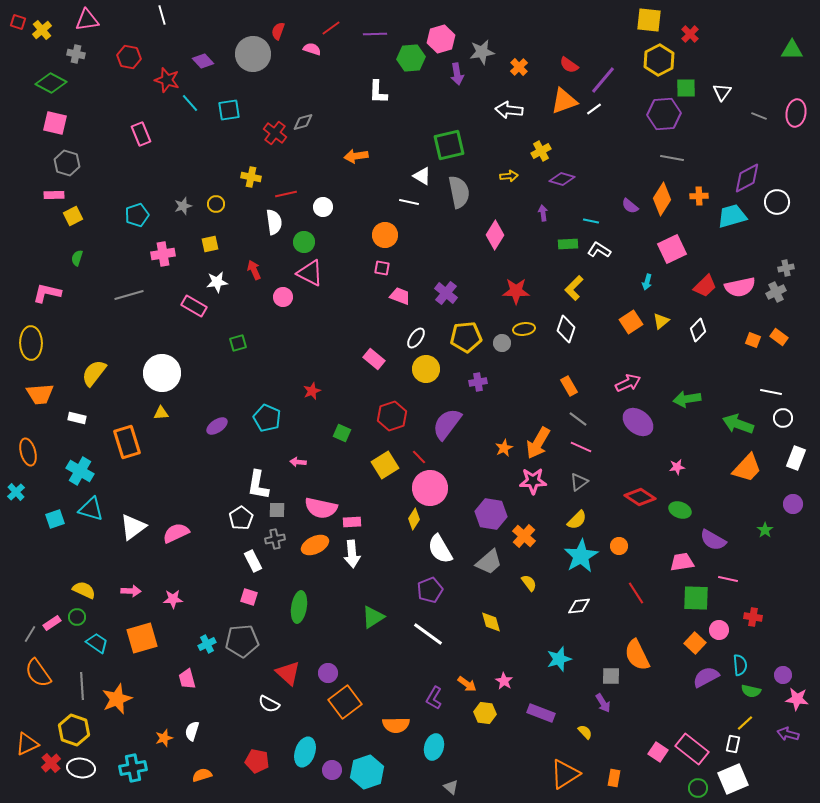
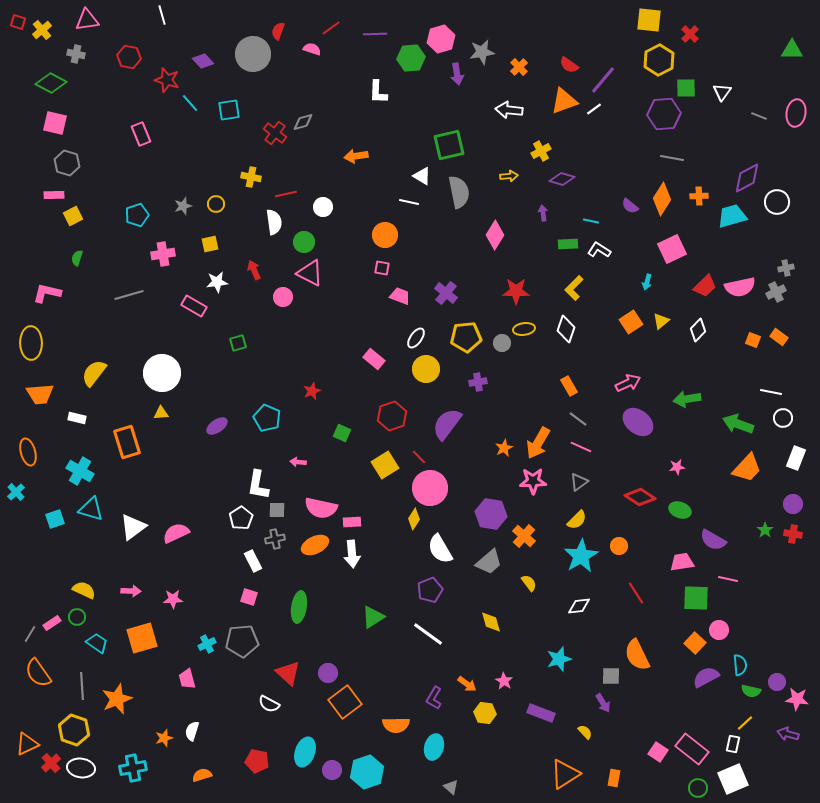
red cross at (753, 617): moved 40 px right, 83 px up
purple circle at (783, 675): moved 6 px left, 7 px down
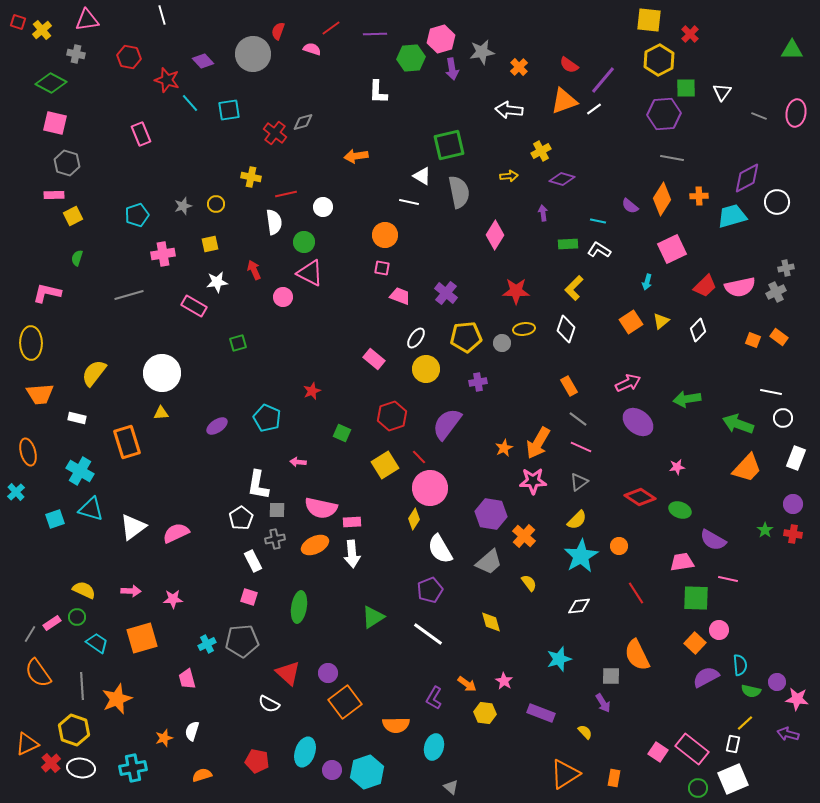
purple arrow at (457, 74): moved 5 px left, 5 px up
cyan line at (591, 221): moved 7 px right
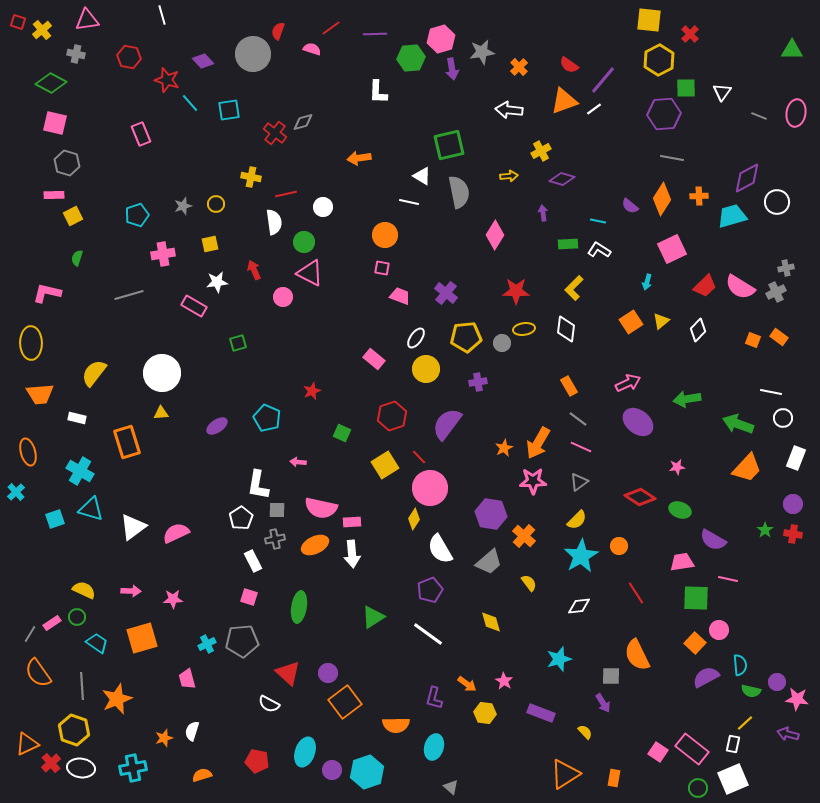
orange arrow at (356, 156): moved 3 px right, 2 px down
pink semicircle at (740, 287): rotated 44 degrees clockwise
white diamond at (566, 329): rotated 12 degrees counterclockwise
purple L-shape at (434, 698): rotated 15 degrees counterclockwise
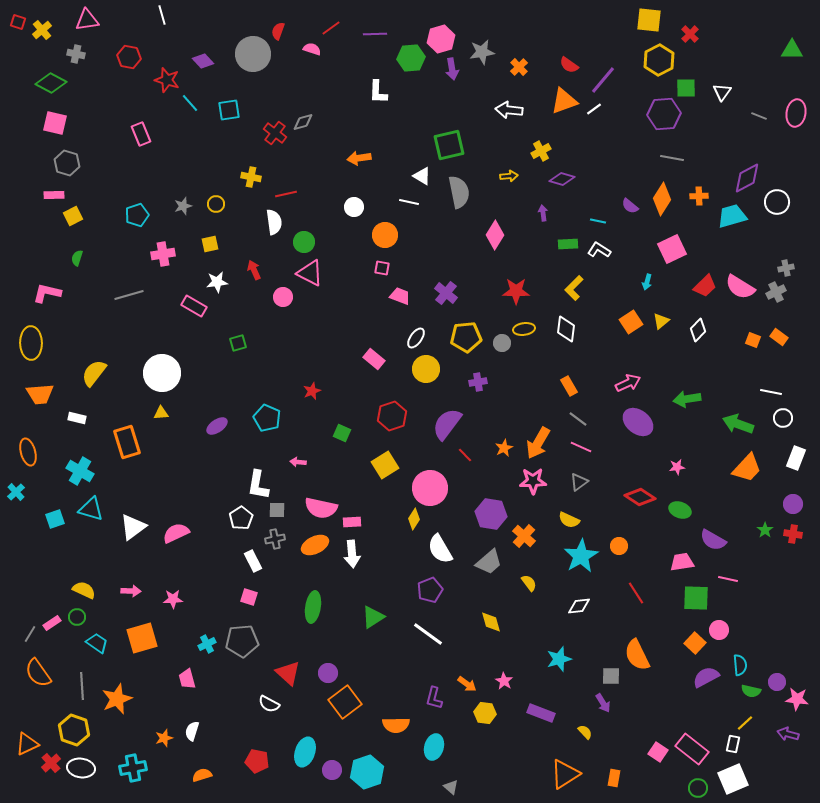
white circle at (323, 207): moved 31 px right
red line at (419, 457): moved 46 px right, 2 px up
yellow semicircle at (577, 520): moved 8 px left; rotated 70 degrees clockwise
green ellipse at (299, 607): moved 14 px right
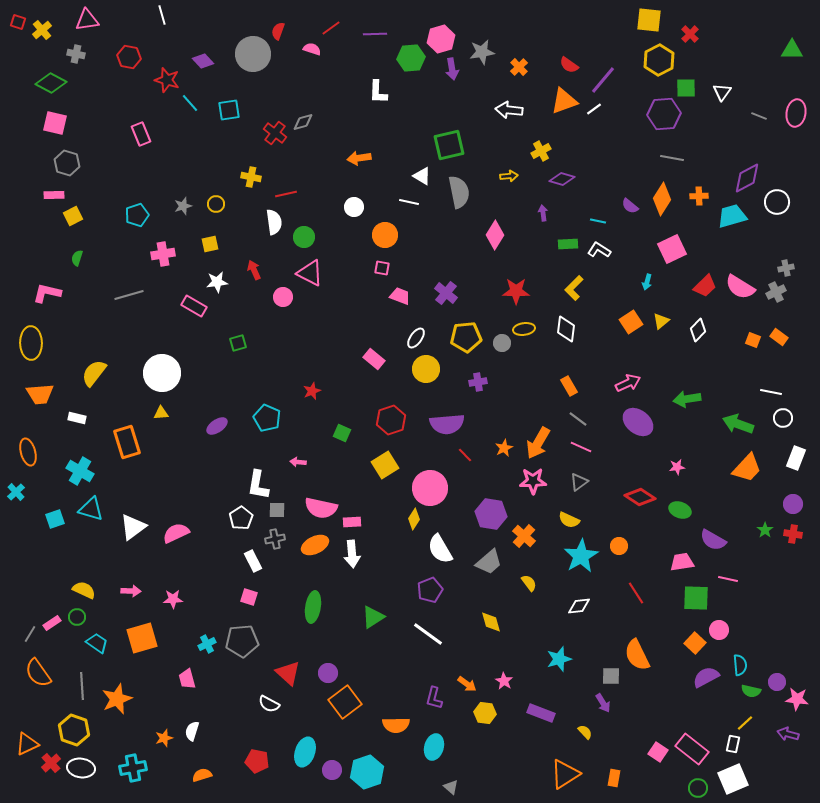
green circle at (304, 242): moved 5 px up
red hexagon at (392, 416): moved 1 px left, 4 px down
purple semicircle at (447, 424): rotated 132 degrees counterclockwise
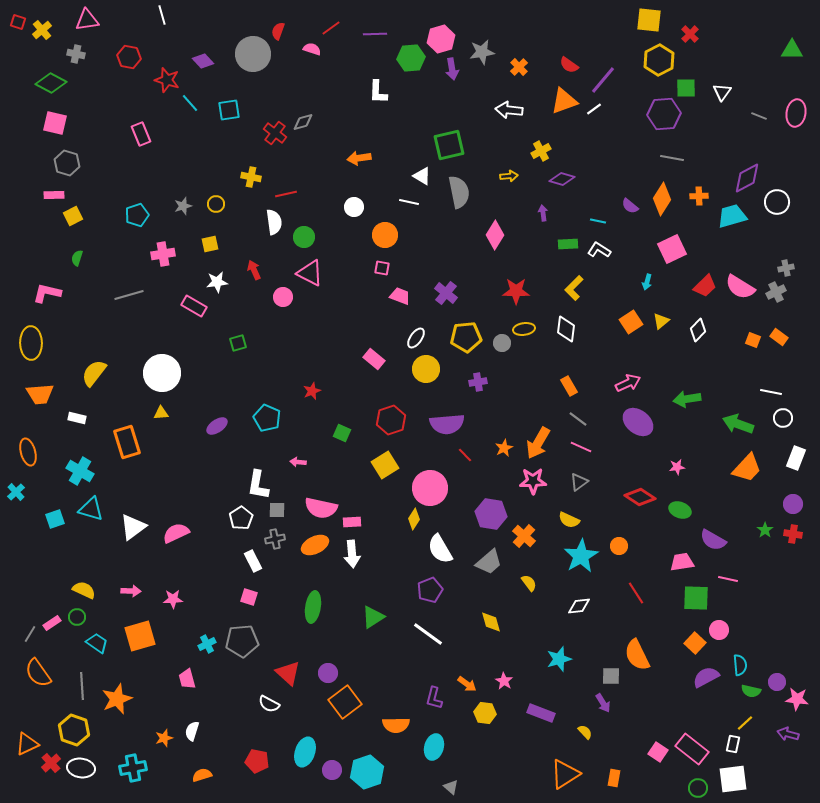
orange square at (142, 638): moved 2 px left, 2 px up
white square at (733, 779): rotated 16 degrees clockwise
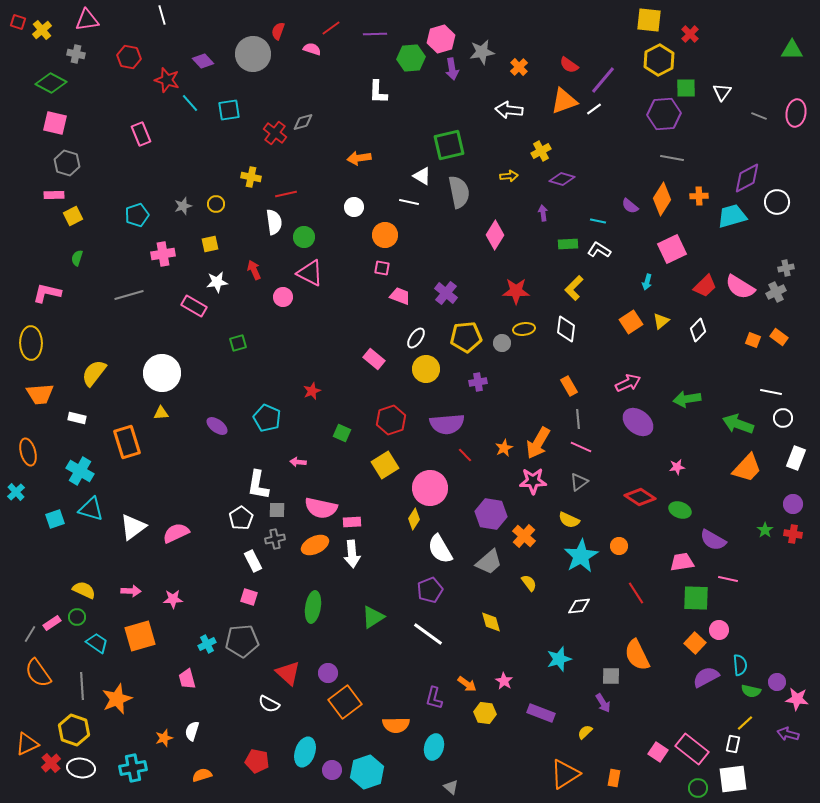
gray line at (578, 419): rotated 48 degrees clockwise
purple ellipse at (217, 426): rotated 70 degrees clockwise
yellow semicircle at (585, 732): rotated 91 degrees counterclockwise
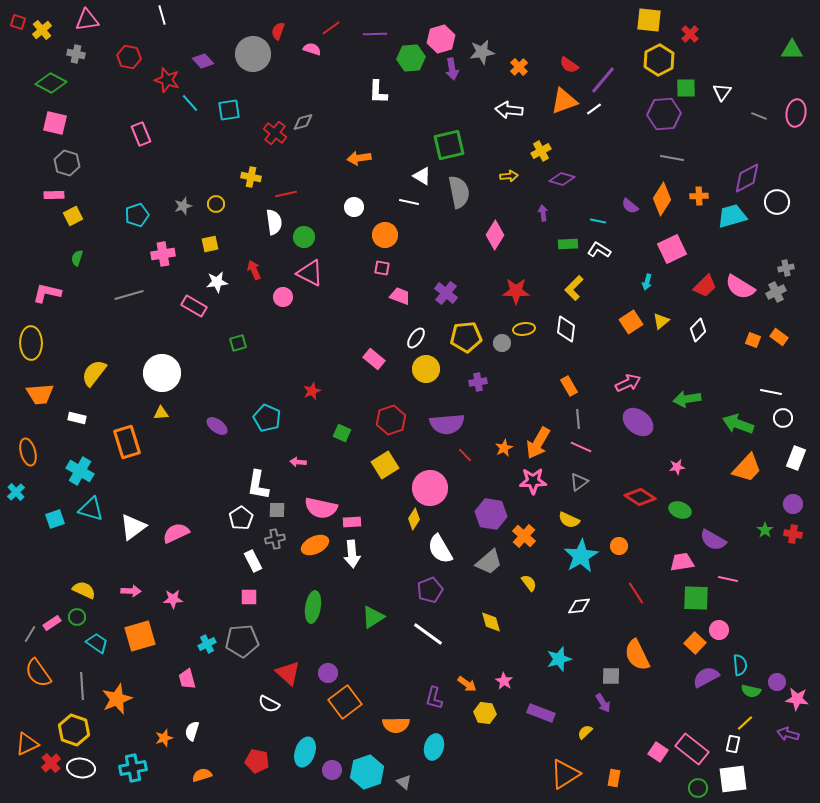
pink square at (249, 597): rotated 18 degrees counterclockwise
gray triangle at (451, 787): moved 47 px left, 5 px up
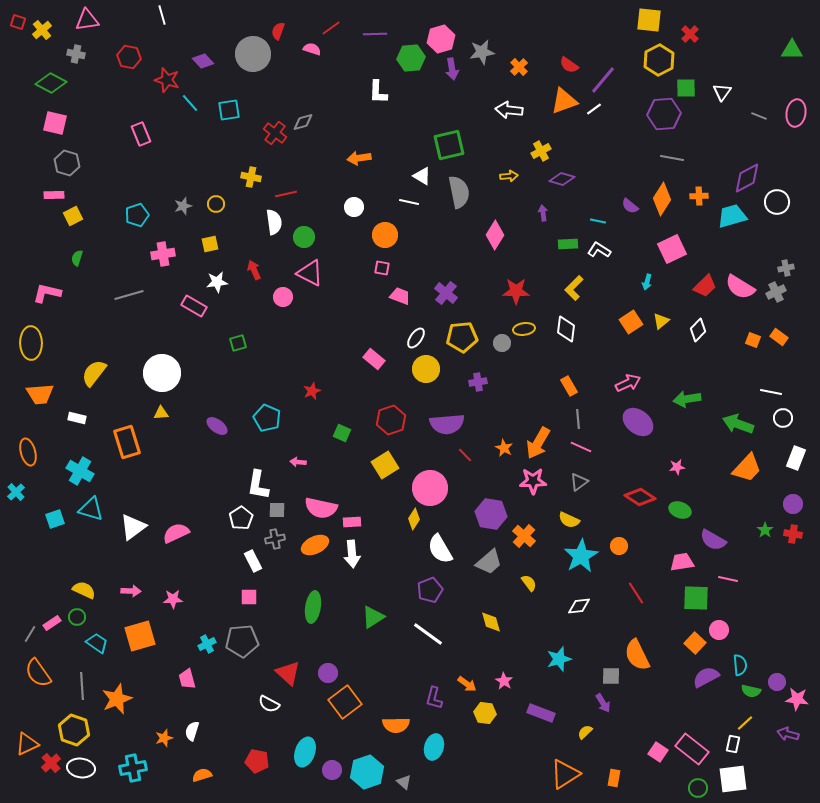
yellow pentagon at (466, 337): moved 4 px left
orange star at (504, 448): rotated 18 degrees counterclockwise
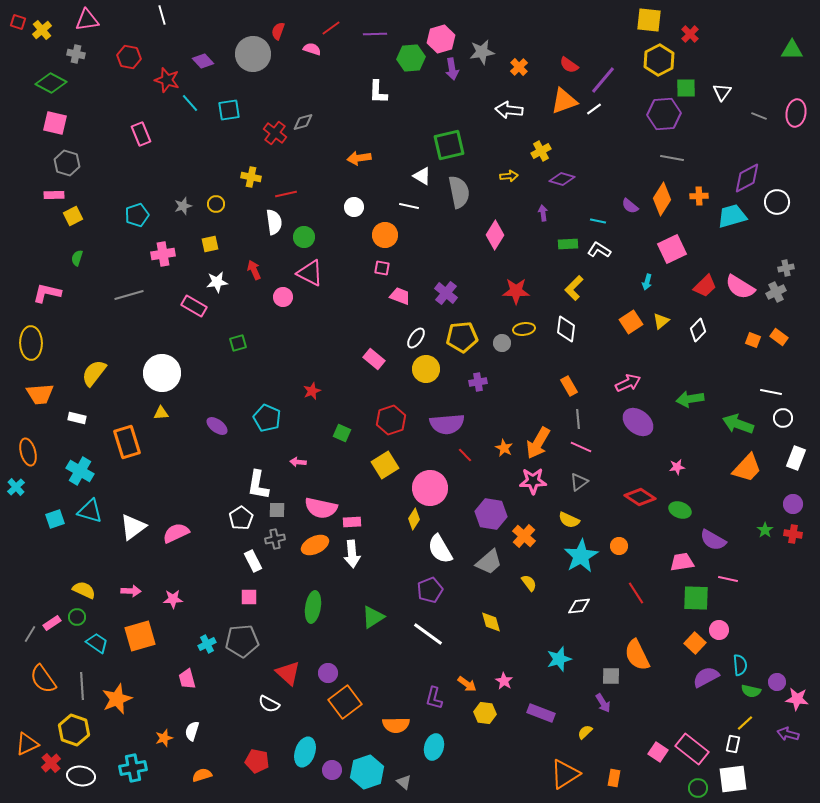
white line at (409, 202): moved 4 px down
green arrow at (687, 399): moved 3 px right
cyan cross at (16, 492): moved 5 px up
cyan triangle at (91, 509): moved 1 px left, 2 px down
orange semicircle at (38, 673): moved 5 px right, 6 px down
white ellipse at (81, 768): moved 8 px down
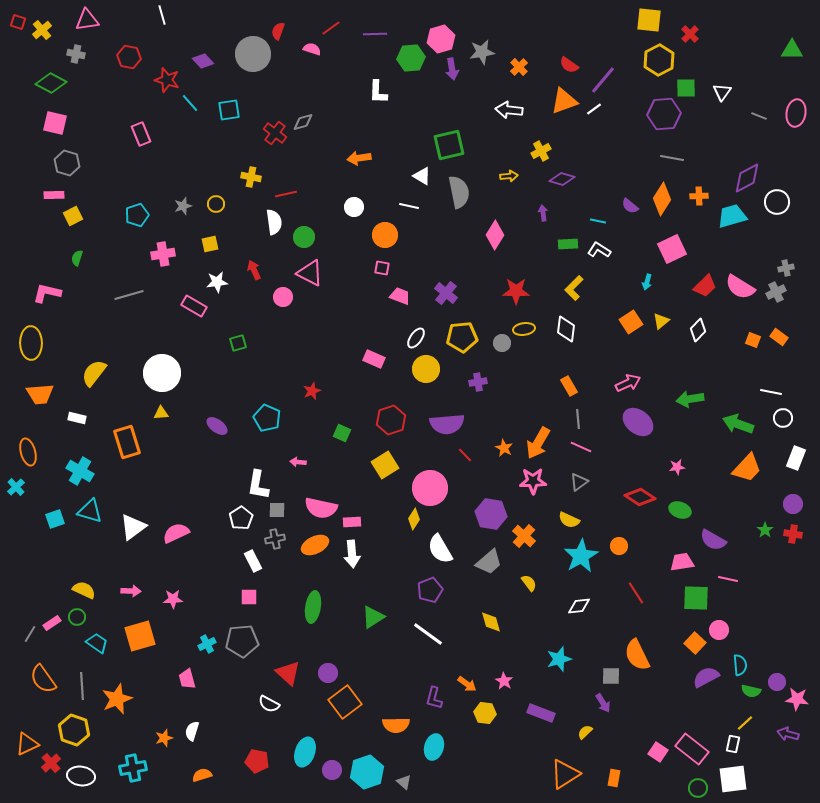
pink rectangle at (374, 359): rotated 15 degrees counterclockwise
